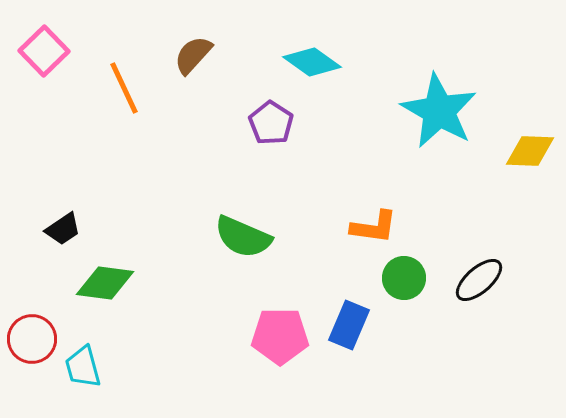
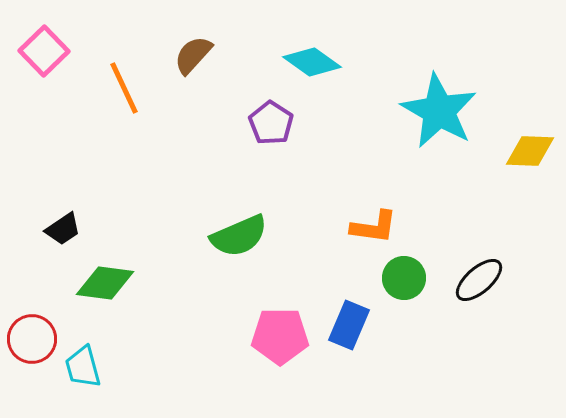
green semicircle: moved 4 px left, 1 px up; rotated 46 degrees counterclockwise
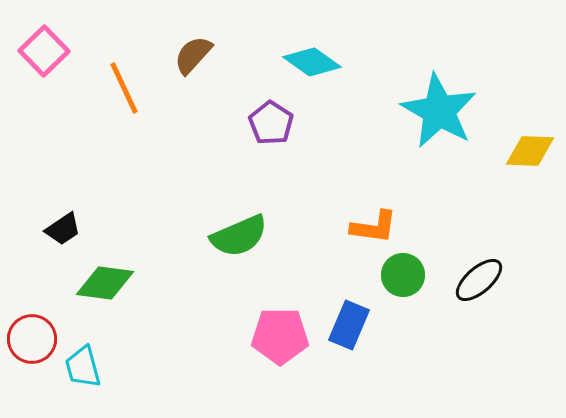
green circle: moved 1 px left, 3 px up
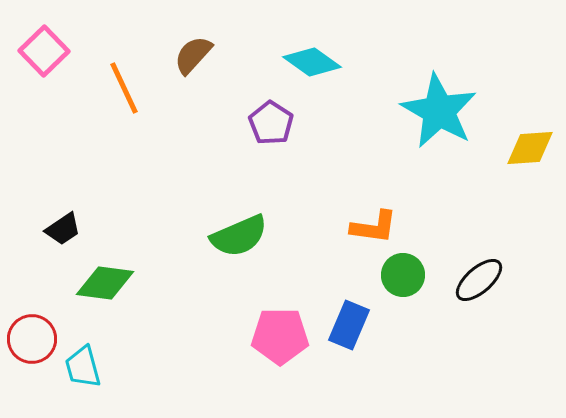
yellow diamond: moved 3 px up; rotated 6 degrees counterclockwise
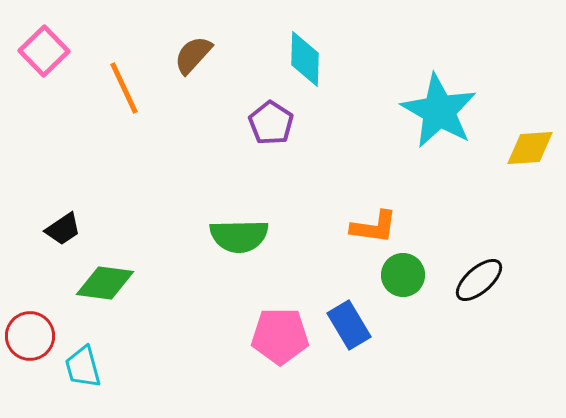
cyan diamond: moved 7 px left, 3 px up; rotated 56 degrees clockwise
green semicircle: rotated 22 degrees clockwise
blue rectangle: rotated 54 degrees counterclockwise
red circle: moved 2 px left, 3 px up
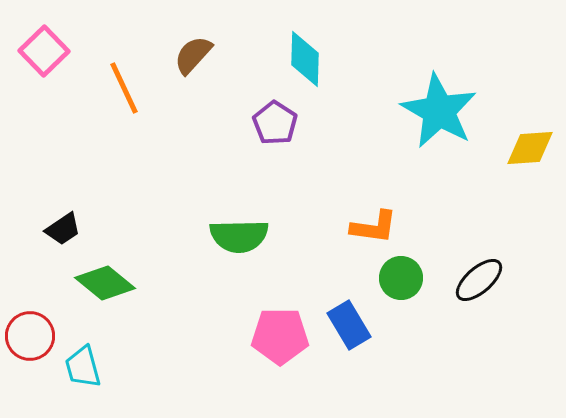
purple pentagon: moved 4 px right
green circle: moved 2 px left, 3 px down
green diamond: rotated 32 degrees clockwise
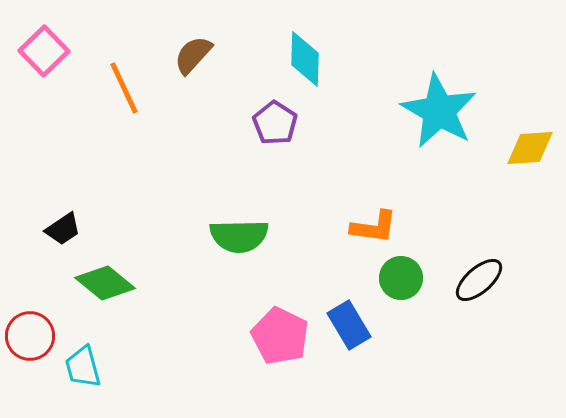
pink pentagon: rotated 26 degrees clockwise
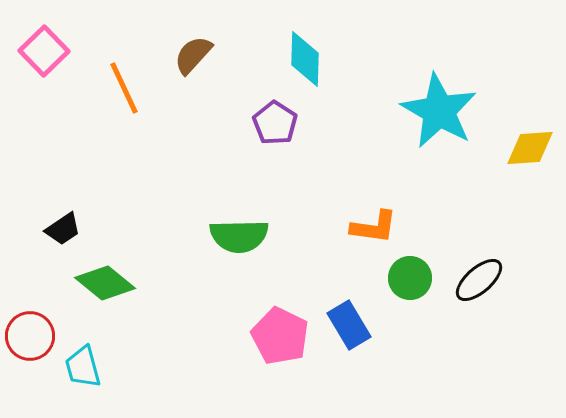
green circle: moved 9 px right
